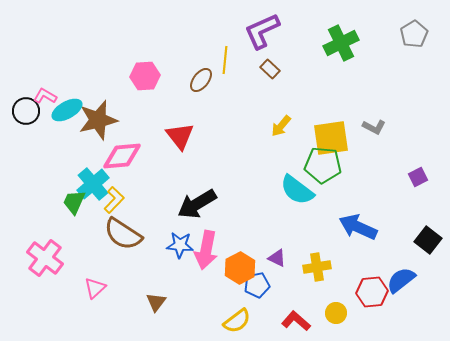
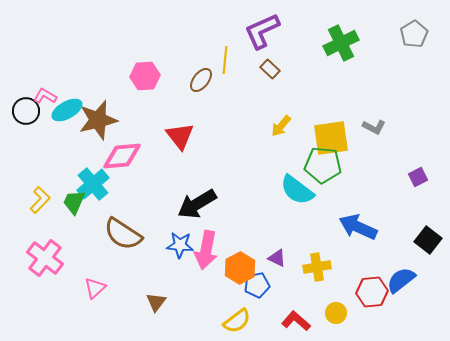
yellow L-shape: moved 74 px left
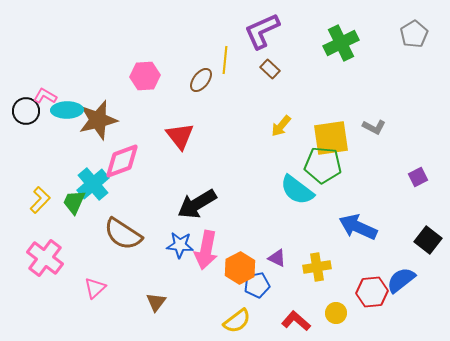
cyan ellipse: rotated 28 degrees clockwise
pink diamond: moved 5 px down; rotated 15 degrees counterclockwise
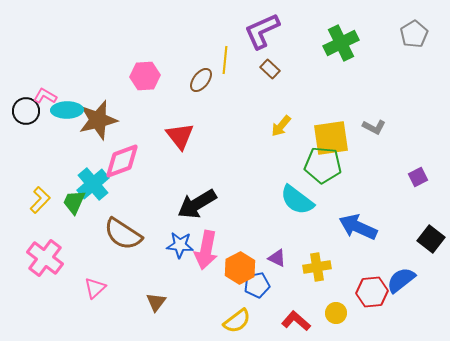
cyan semicircle: moved 10 px down
black square: moved 3 px right, 1 px up
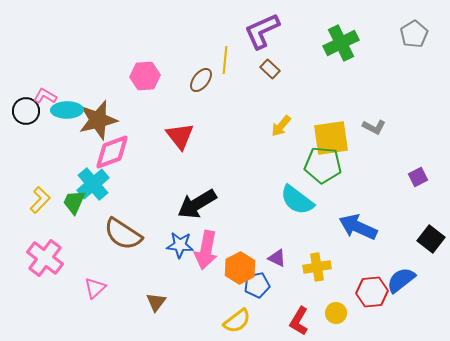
pink diamond: moved 10 px left, 9 px up
red L-shape: moved 3 px right; rotated 100 degrees counterclockwise
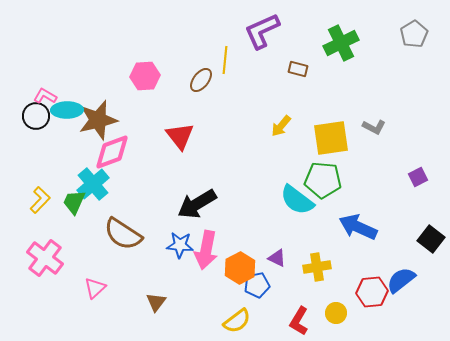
brown rectangle: moved 28 px right; rotated 30 degrees counterclockwise
black circle: moved 10 px right, 5 px down
green pentagon: moved 15 px down
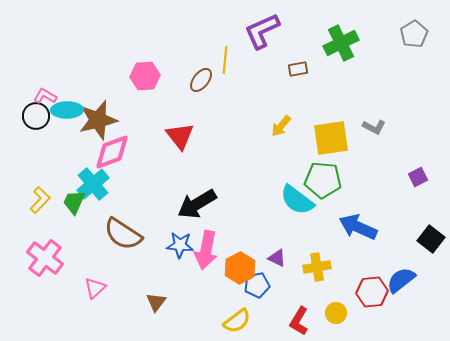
brown rectangle: rotated 24 degrees counterclockwise
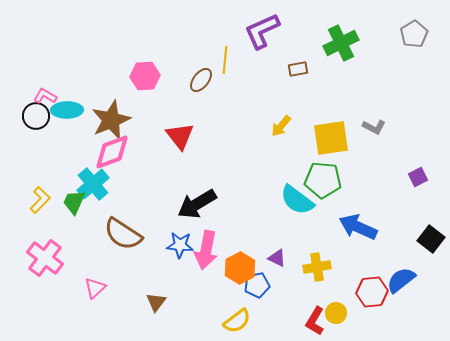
brown star: moved 13 px right; rotated 9 degrees counterclockwise
red L-shape: moved 16 px right
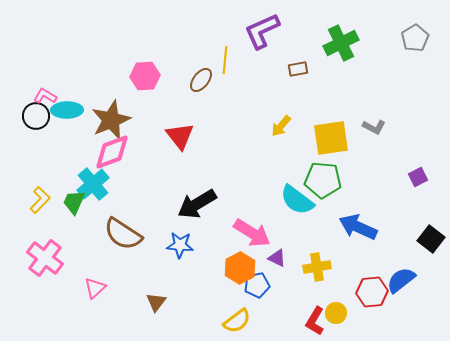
gray pentagon: moved 1 px right, 4 px down
pink arrow: moved 46 px right, 17 px up; rotated 69 degrees counterclockwise
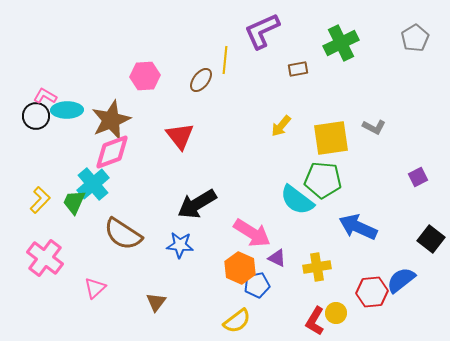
orange hexagon: rotated 8 degrees counterclockwise
